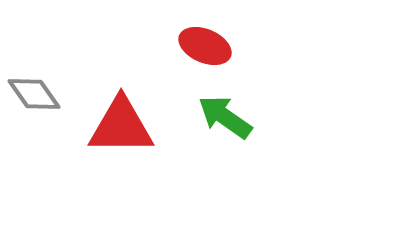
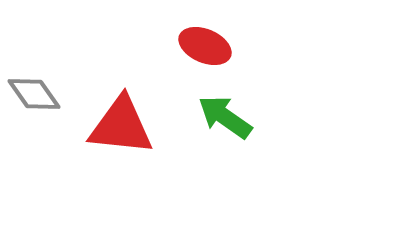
red triangle: rotated 6 degrees clockwise
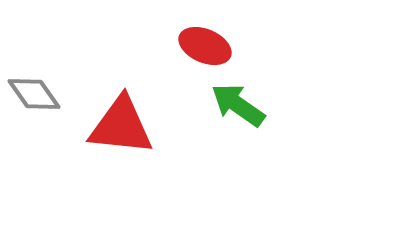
green arrow: moved 13 px right, 12 px up
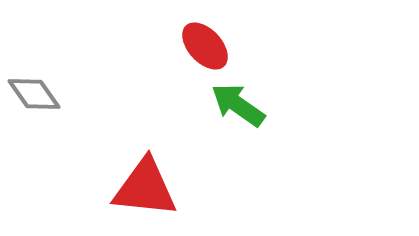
red ellipse: rotated 24 degrees clockwise
red triangle: moved 24 px right, 62 px down
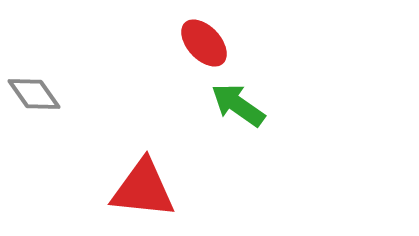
red ellipse: moved 1 px left, 3 px up
red triangle: moved 2 px left, 1 px down
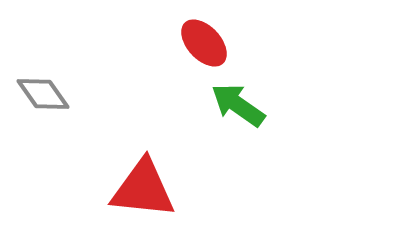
gray diamond: moved 9 px right
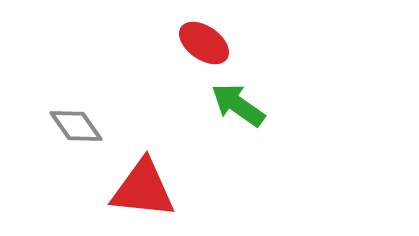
red ellipse: rotated 12 degrees counterclockwise
gray diamond: moved 33 px right, 32 px down
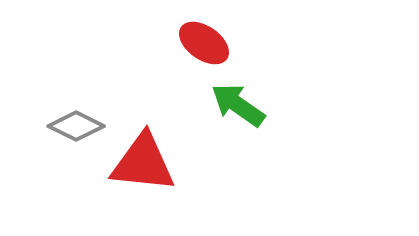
gray diamond: rotated 28 degrees counterclockwise
red triangle: moved 26 px up
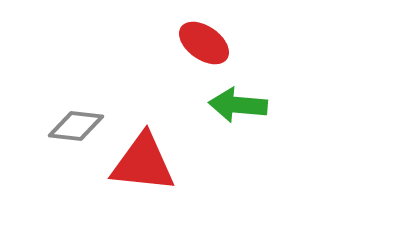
green arrow: rotated 30 degrees counterclockwise
gray diamond: rotated 20 degrees counterclockwise
